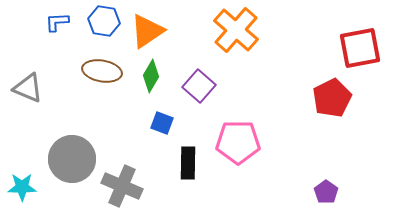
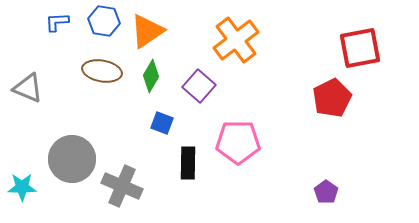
orange cross: moved 10 px down; rotated 12 degrees clockwise
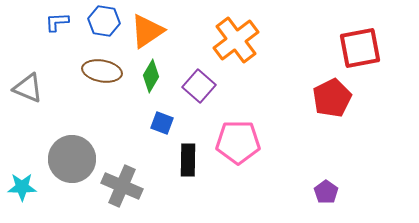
black rectangle: moved 3 px up
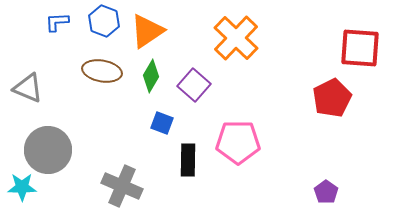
blue hexagon: rotated 12 degrees clockwise
orange cross: moved 2 px up; rotated 9 degrees counterclockwise
red square: rotated 15 degrees clockwise
purple square: moved 5 px left, 1 px up
gray circle: moved 24 px left, 9 px up
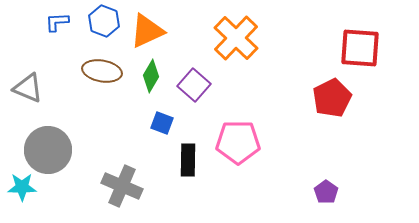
orange triangle: rotated 9 degrees clockwise
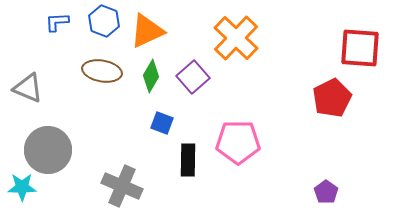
purple square: moved 1 px left, 8 px up; rotated 8 degrees clockwise
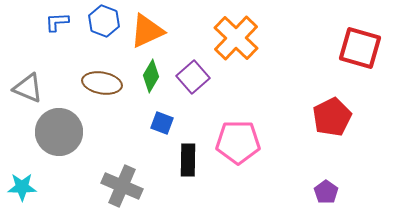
red square: rotated 12 degrees clockwise
brown ellipse: moved 12 px down
red pentagon: moved 19 px down
gray circle: moved 11 px right, 18 px up
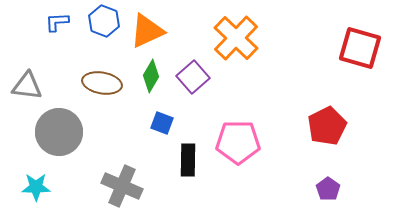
gray triangle: moved 1 px left, 2 px up; rotated 16 degrees counterclockwise
red pentagon: moved 5 px left, 9 px down
cyan star: moved 14 px right
purple pentagon: moved 2 px right, 3 px up
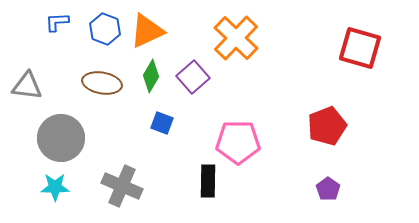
blue hexagon: moved 1 px right, 8 px down
red pentagon: rotated 6 degrees clockwise
gray circle: moved 2 px right, 6 px down
black rectangle: moved 20 px right, 21 px down
cyan star: moved 19 px right
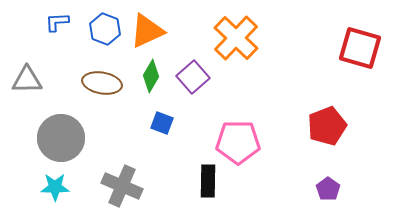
gray triangle: moved 6 px up; rotated 8 degrees counterclockwise
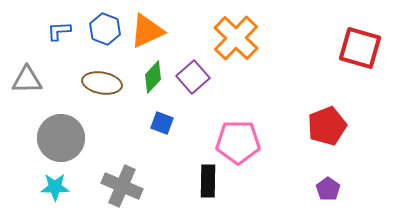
blue L-shape: moved 2 px right, 9 px down
green diamond: moved 2 px right, 1 px down; rotated 12 degrees clockwise
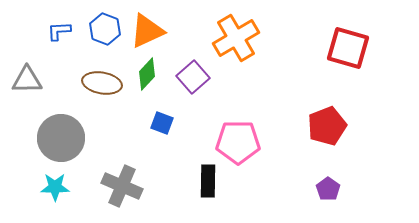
orange cross: rotated 15 degrees clockwise
red square: moved 12 px left
green diamond: moved 6 px left, 3 px up
